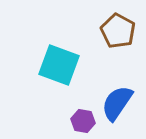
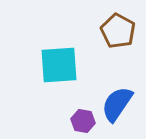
cyan square: rotated 24 degrees counterclockwise
blue semicircle: moved 1 px down
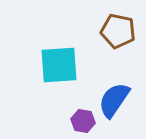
brown pentagon: rotated 16 degrees counterclockwise
blue semicircle: moved 3 px left, 4 px up
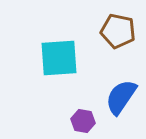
cyan square: moved 7 px up
blue semicircle: moved 7 px right, 3 px up
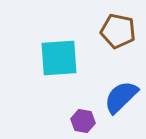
blue semicircle: rotated 12 degrees clockwise
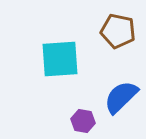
cyan square: moved 1 px right, 1 px down
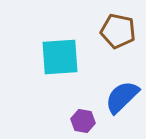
cyan square: moved 2 px up
blue semicircle: moved 1 px right
